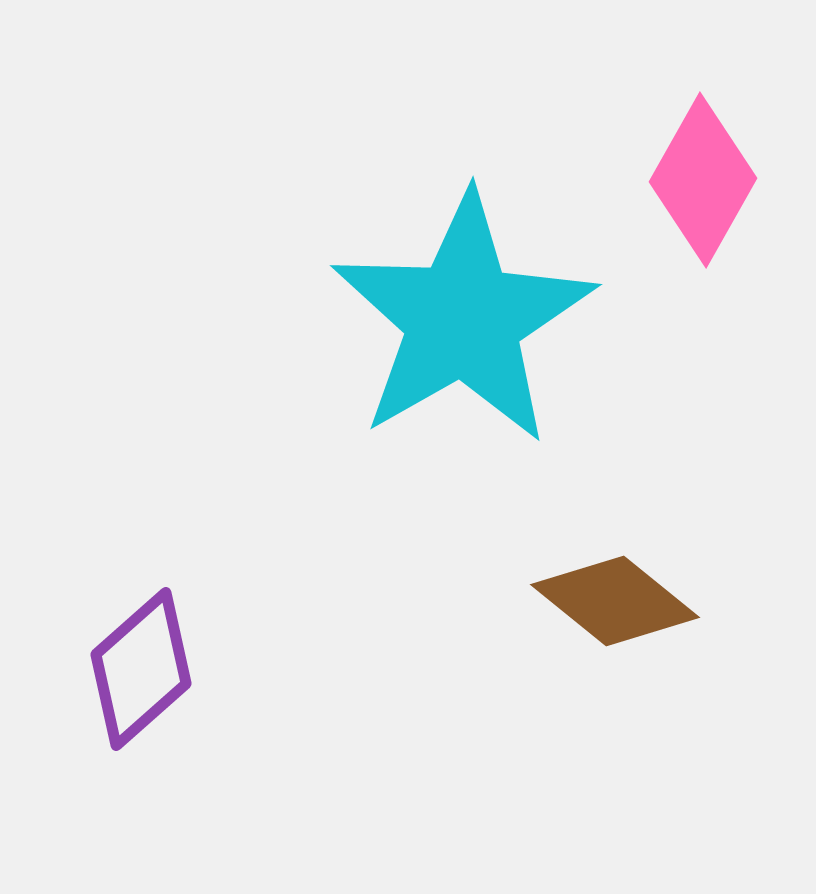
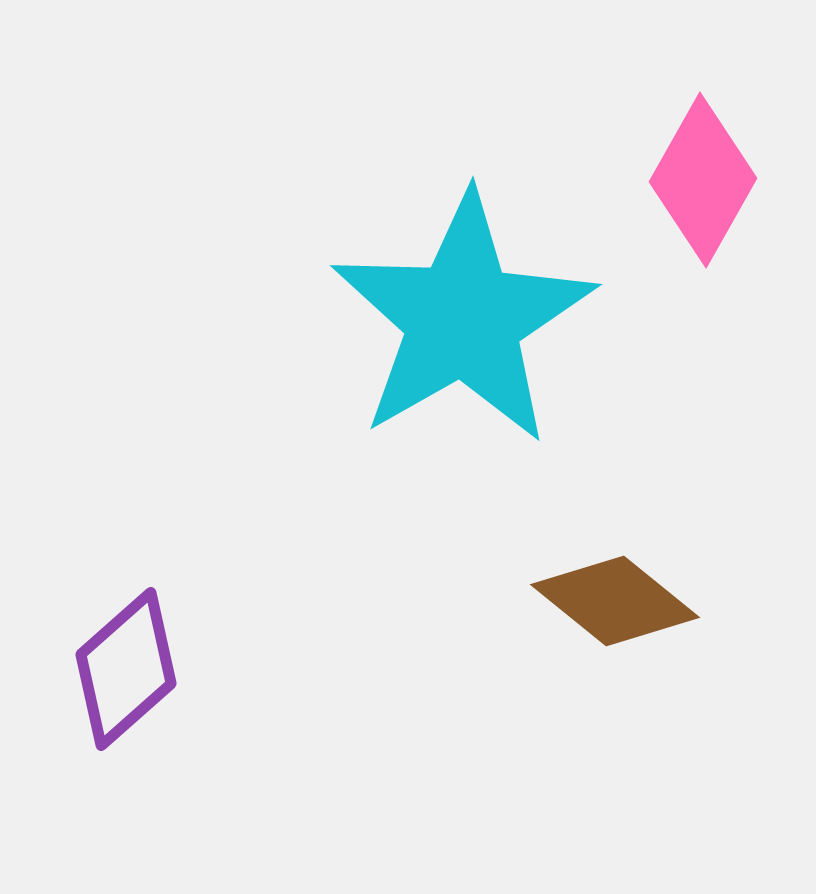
purple diamond: moved 15 px left
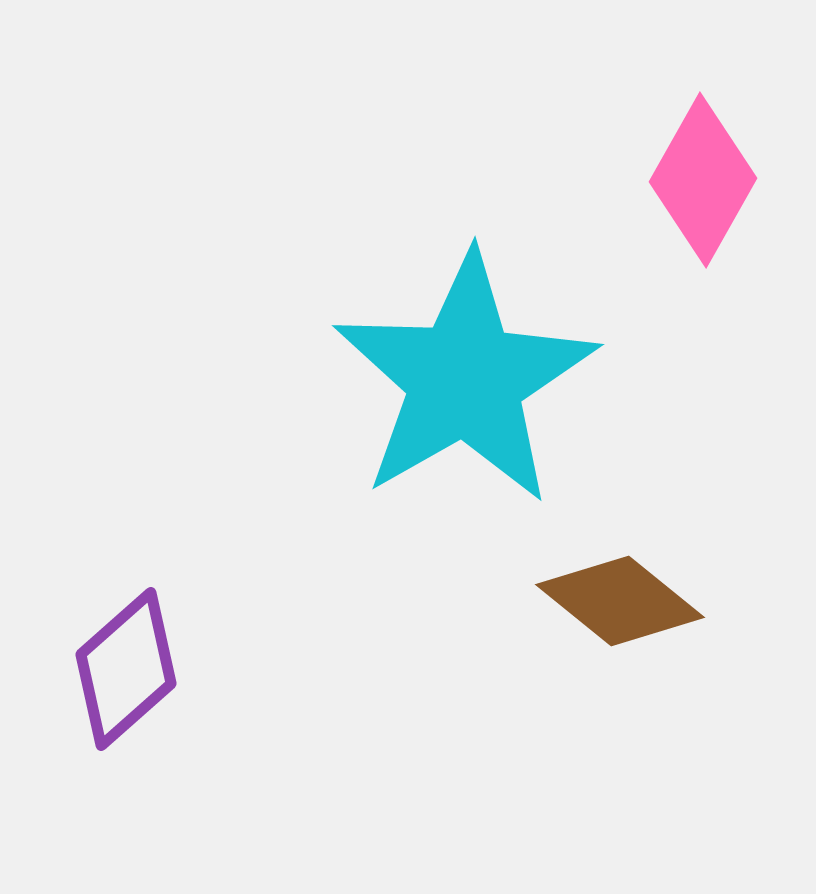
cyan star: moved 2 px right, 60 px down
brown diamond: moved 5 px right
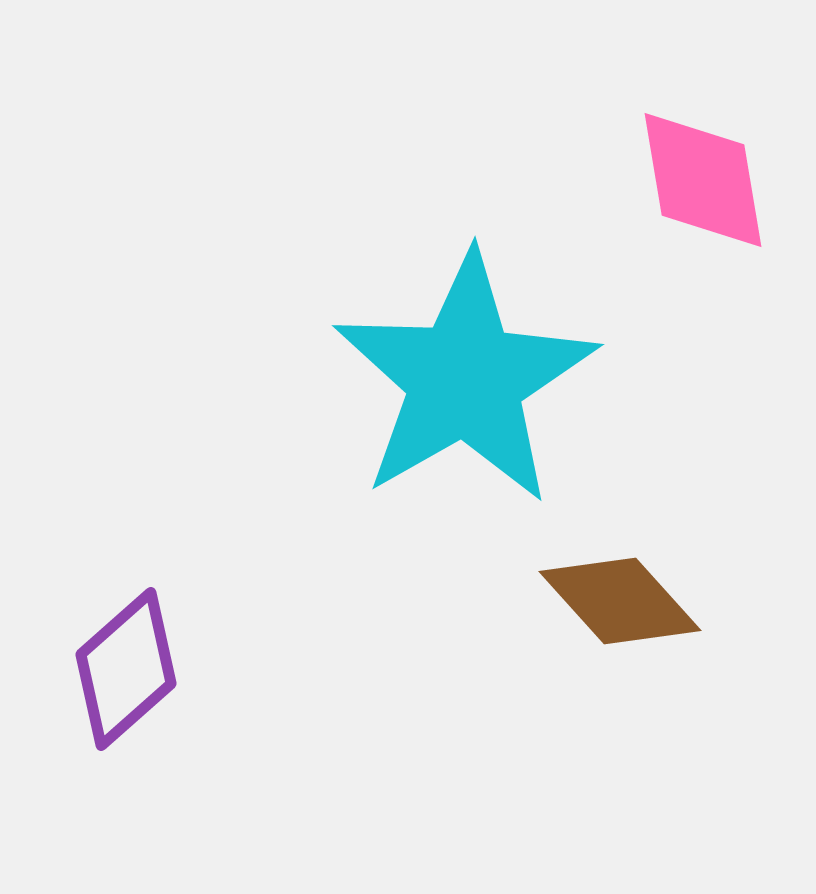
pink diamond: rotated 39 degrees counterclockwise
brown diamond: rotated 9 degrees clockwise
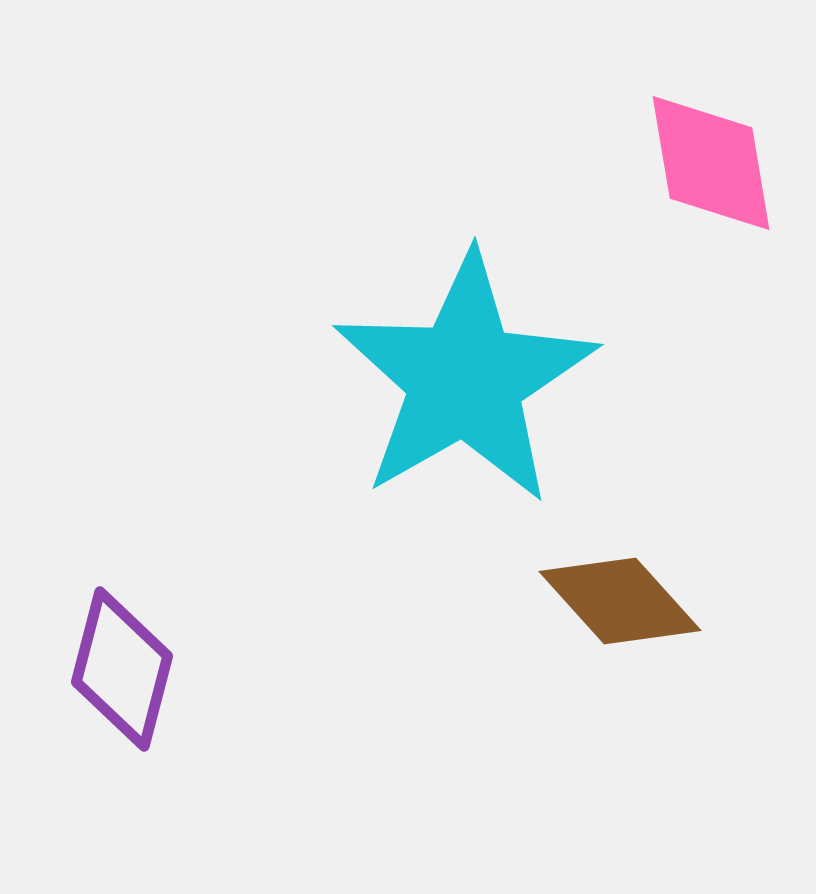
pink diamond: moved 8 px right, 17 px up
purple diamond: moved 4 px left; rotated 34 degrees counterclockwise
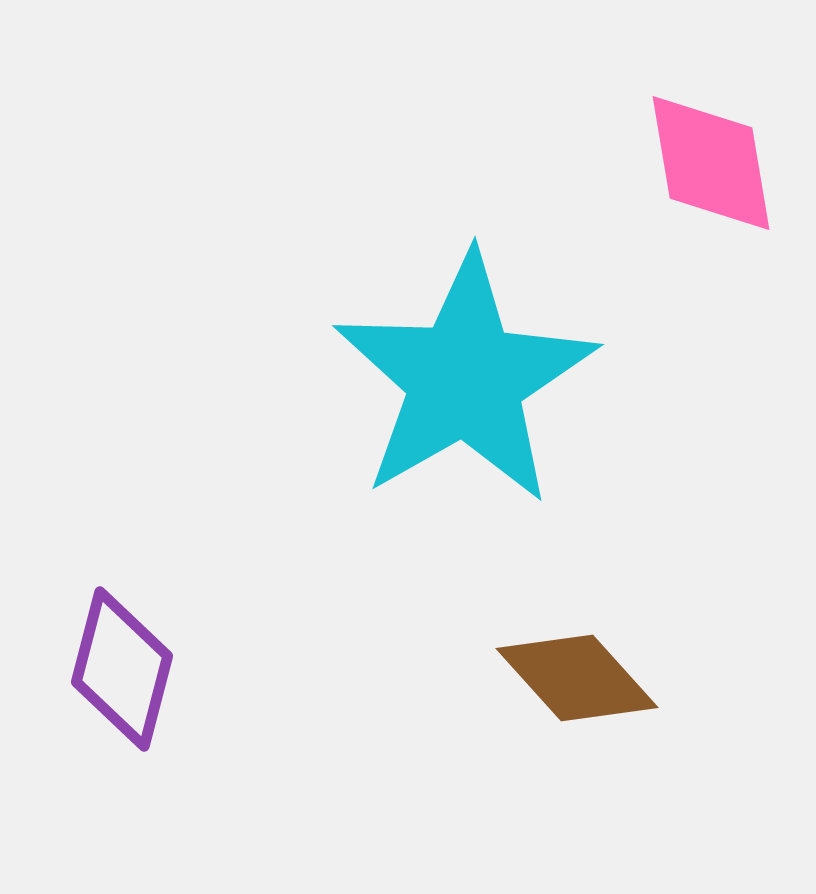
brown diamond: moved 43 px left, 77 px down
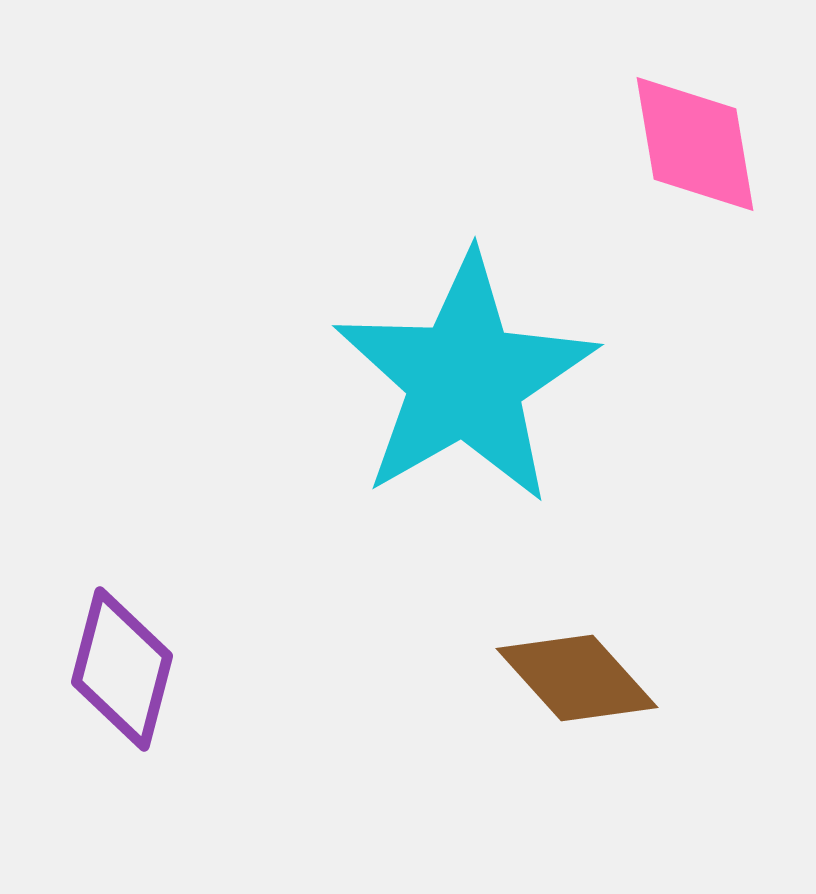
pink diamond: moved 16 px left, 19 px up
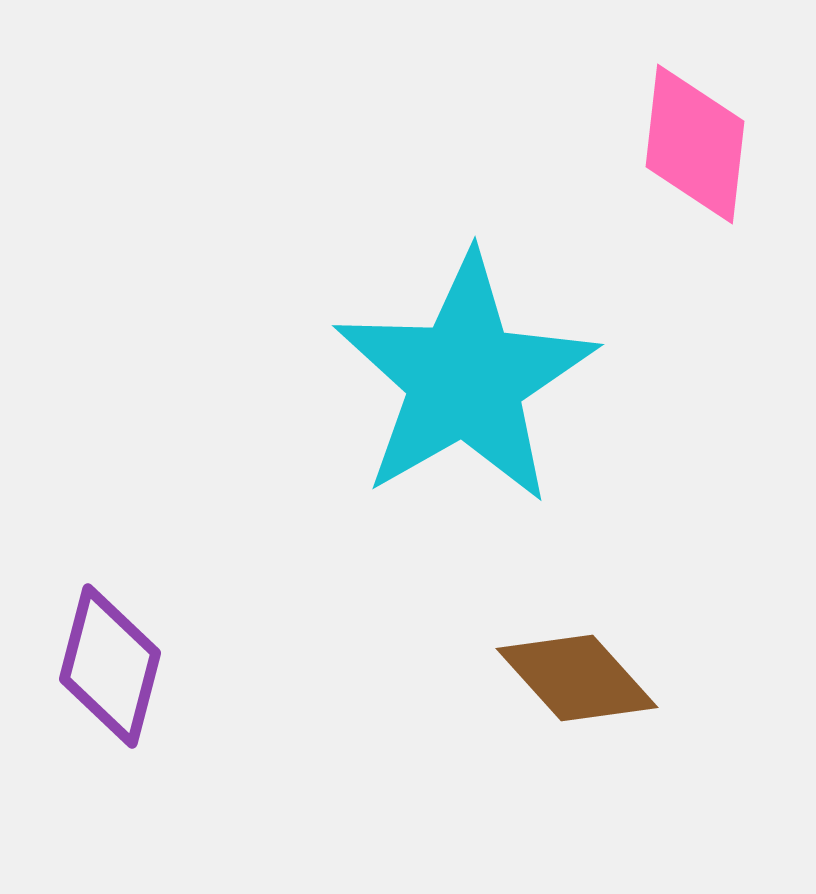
pink diamond: rotated 16 degrees clockwise
purple diamond: moved 12 px left, 3 px up
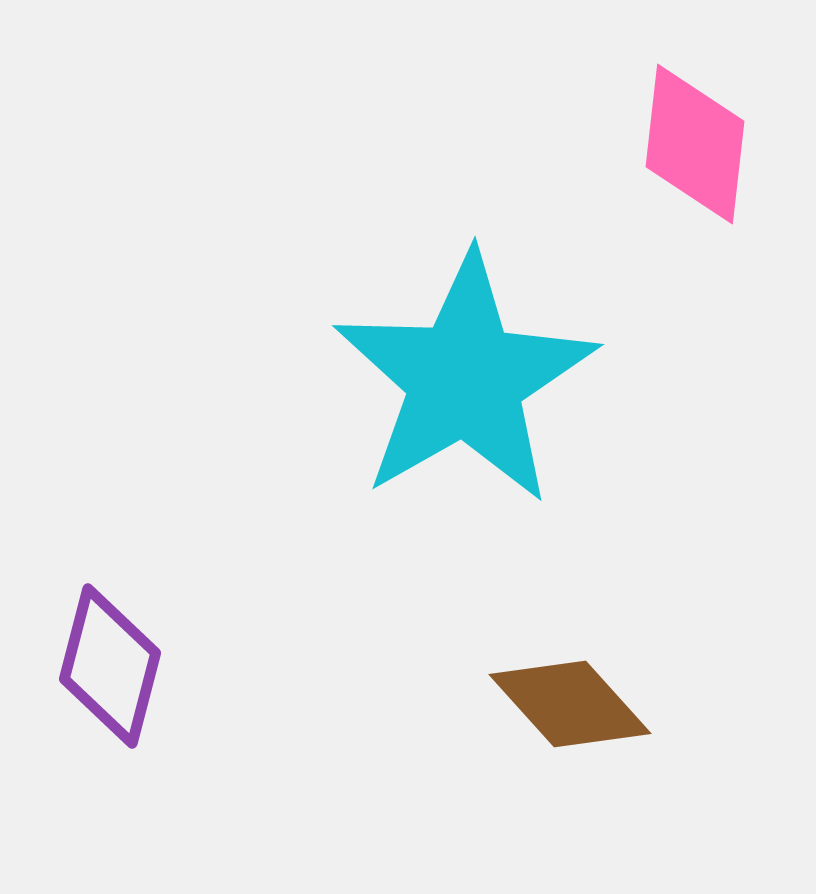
brown diamond: moved 7 px left, 26 px down
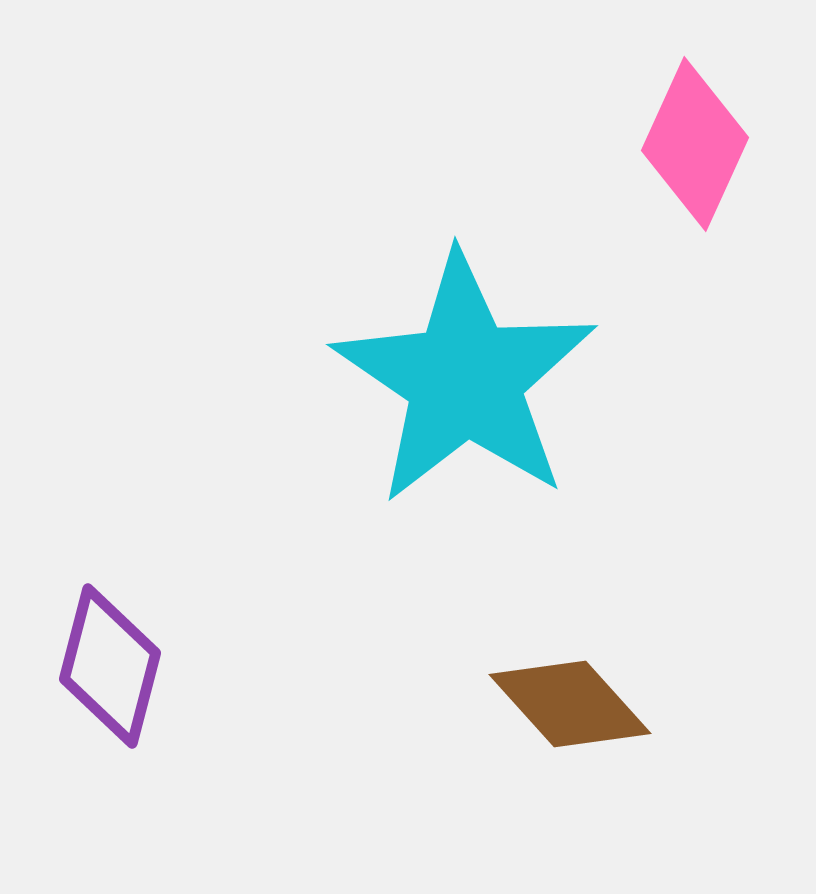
pink diamond: rotated 18 degrees clockwise
cyan star: rotated 8 degrees counterclockwise
